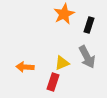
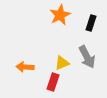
orange star: moved 4 px left, 1 px down
black rectangle: moved 2 px right, 2 px up
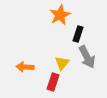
black rectangle: moved 13 px left, 11 px down
yellow triangle: rotated 28 degrees counterclockwise
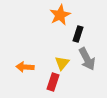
gray arrow: moved 2 px down
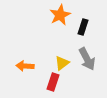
black rectangle: moved 5 px right, 7 px up
yellow triangle: rotated 14 degrees clockwise
orange arrow: moved 1 px up
